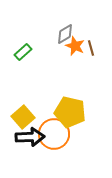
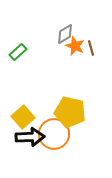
green rectangle: moved 5 px left
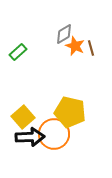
gray diamond: moved 1 px left
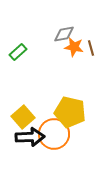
gray diamond: rotated 20 degrees clockwise
orange star: moved 1 px left, 1 px down; rotated 12 degrees counterclockwise
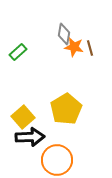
gray diamond: rotated 70 degrees counterclockwise
brown line: moved 1 px left
yellow pentagon: moved 4 px left, 3 px up; rotated 28 degrees clockwise
orange circle: moved 3 px right, 26 px down
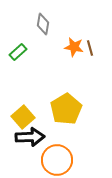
gray diamond: moved 21 px left, 10 px up
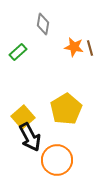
black arrow: rotated 64 degrees clockwise
